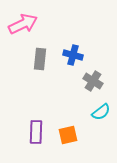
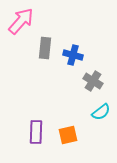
pink arrow: moved 2 px left, 3 px up; rotated 24 degrees counterclockwise
gray rectangle: moved 5 px right, 11 px up
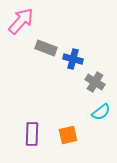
gray rectangle: moved 1 px right; rotated 75 degrees counterclockwise
blue cross: moved 4 px down
gray cross: moved 2 px right, 1 px down
purple rectangle: moved 4 px left, 2 px down
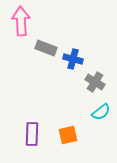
pink arrow: rotated 44 degrees counterclockwise
